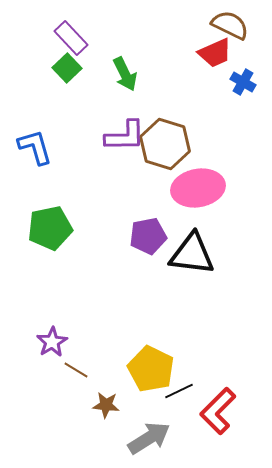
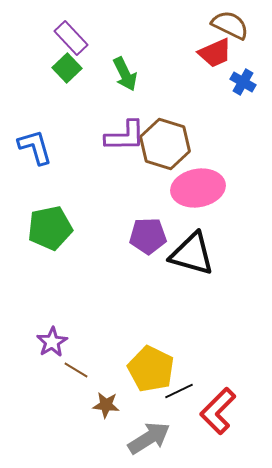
purple pentagon: rotated 9 degrees clockwise
black triangle: rotated 9 degrees clockwise
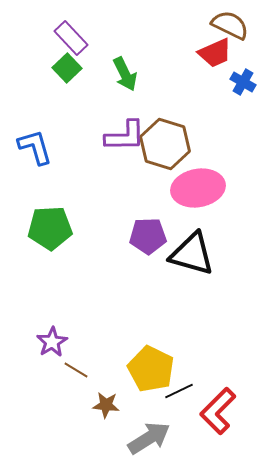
green pentagon: rotated 9 degrees clockwise
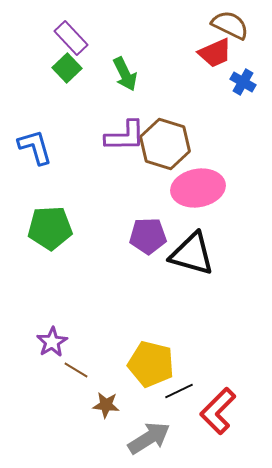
yellow pentagon: moved 5 px up; rotated 12 degrees counterclockwise
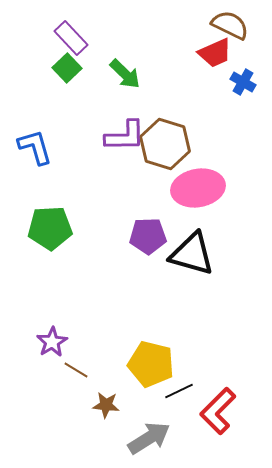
green arrow: rotated 20 degrees counterclockwise
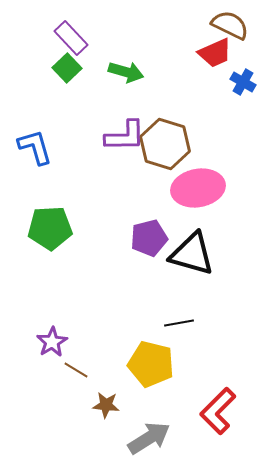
green arrow: moved 1 px right, 2 px up; rotated 28 degrees counterclockwise
purple pentagon: moved 1 px right, 2 px down; rotated 12 degrees counterclockwise
black line: moved 68 px up; rotated 16 degrees clockwise
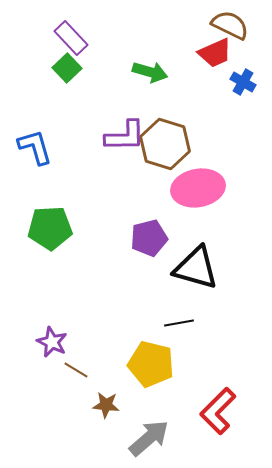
green arrow: moved 24 px right
black triangle: moved 4 px right, 14 px down
purple star: rotated 16 degrees counterclockwise
gray arrow: rotated 9 degrees counterclockwise
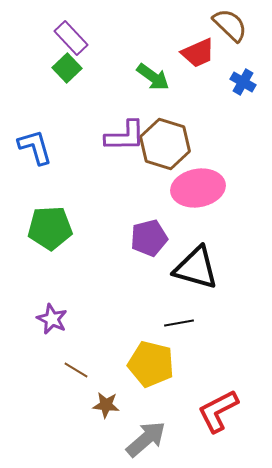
brown semicircle: rotated 18 degrees clockwise
red trapezoid: moved 17 px left
green arrow: moved 3 px right, 5 px down; rotated 20 degrees clockwise
purple star: moved 23 px up
red L-shape: rotated 18 degrees clockwise
gray arrow: moved 3 px left, 1 px down
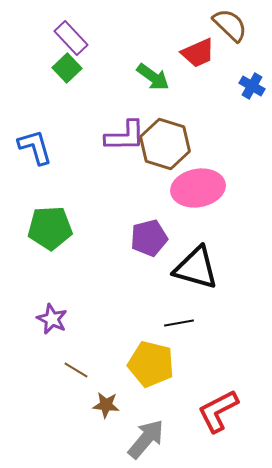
blue cross: moved 9 px right, 4 px down
gray arrow: rotated 9 degrees counterclockwise
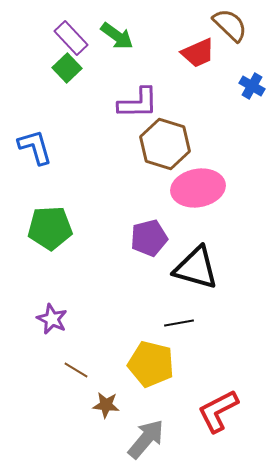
green arrow: moved 36 px left, 41 px up
purple L-shape: moved 13 px right, 33 px up
